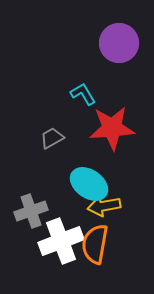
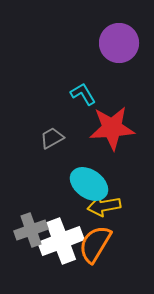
gray cross: moved 19 px down
orange semicircle: rotated 21 degrees clockwise
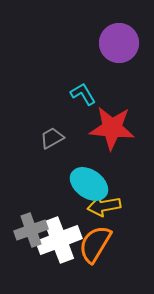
red star: rotated 9 degrees clockwise
white cross: moved 2 px left, 1 px up
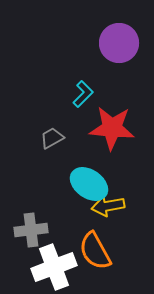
cyan L-shape: rotated 76 degrees clockwise
yellow arrow: moved 4 px right
gray cross: rotated 12 degrees clockwise
white cross: moved 5 px left, 27 px down
orange semicircle: moved 7 px down; rotated 60 degrees counterclockwise
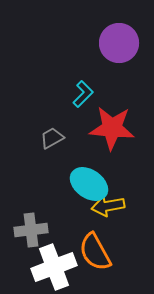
orange semicircle: moved 1 px down
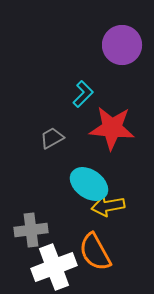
purple circle: moved 3 px right, 2 px down
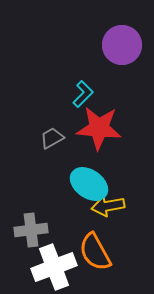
red star: moved 13 px left
